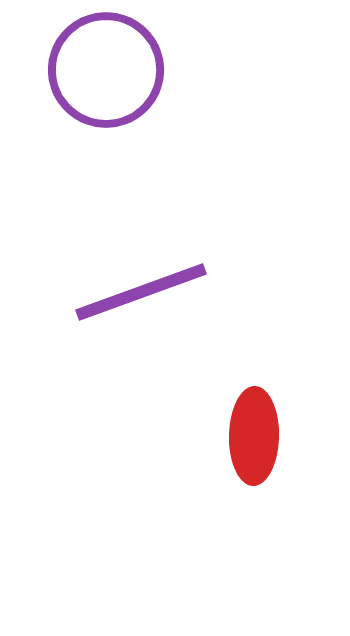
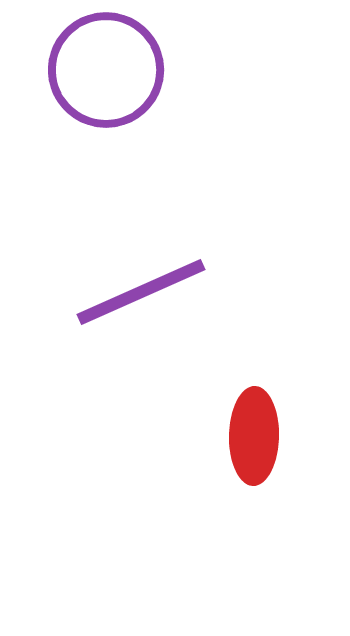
purple line: rotated 4 degrees counterclockwise
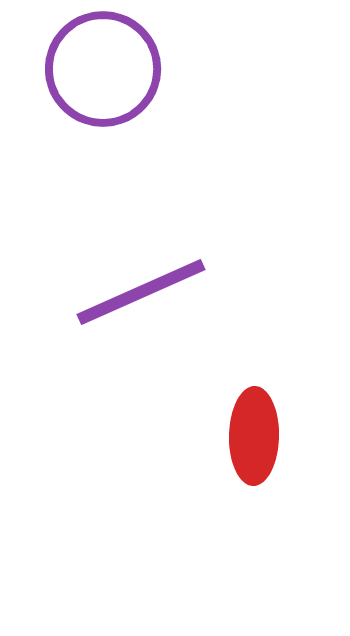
purple circle: moved 3 px left, 1 px up
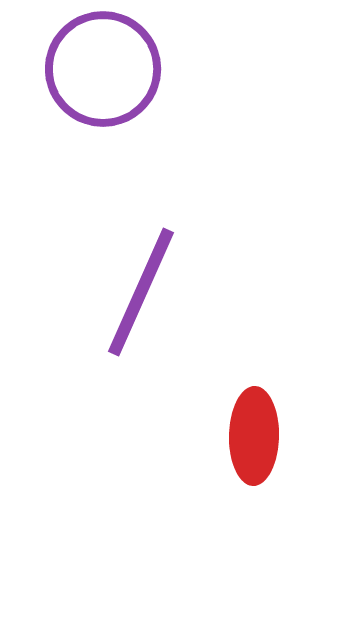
purple line: rotated 42 degrees counterclockwise
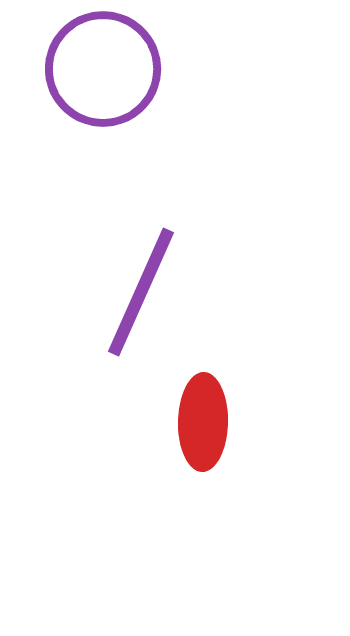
red ellipse: moved 51 px left, 14 px up
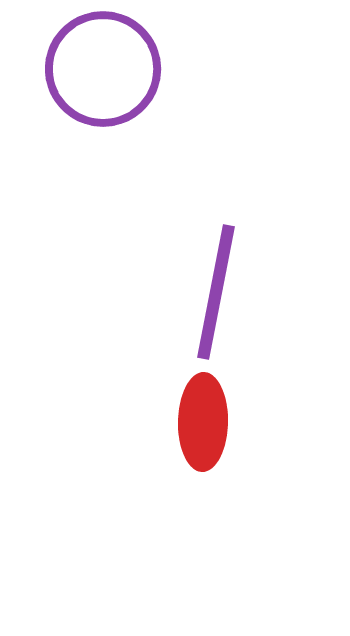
purple line: moved 75 px right; rotated 13 degrees counterclockwise
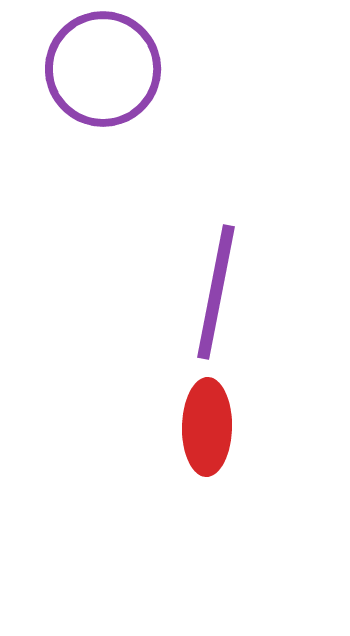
red ellipse: moved 4 px right, 5 px down
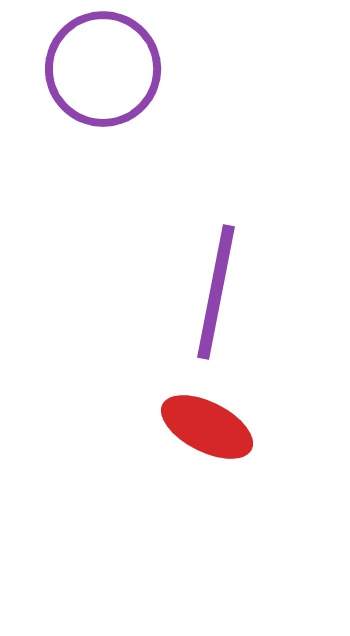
red ellipse: rotated 64 degrees counterclockwise
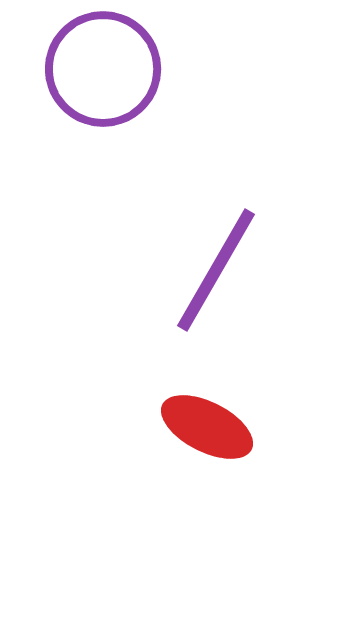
purple line: moved 22 px up; rotated 19 degrees clockwise
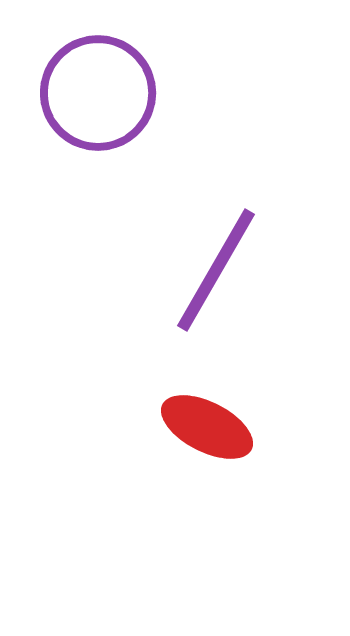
purple circle: moved 5 px left, 24 px down
